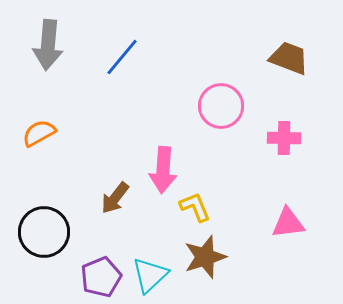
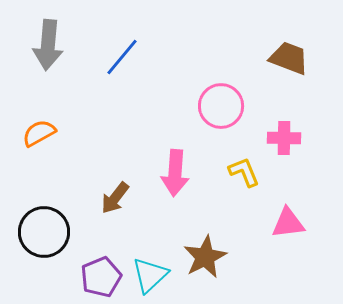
pink arrow: moved 12 px right, 3 px down
yellow L-shape: moved 49 px right, 35 px up
brown star: rotated 9 degrees counterclockwise
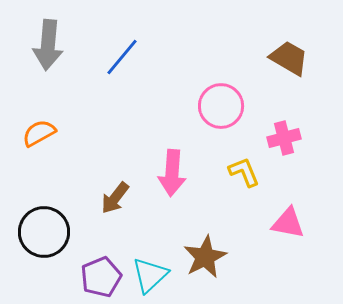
brown trapezoid: rotated 9 degrees clockwise
pink cross: rotated 16 degrees counterclockwise
pink arrow: moved 3 px left
pink triangle: rotated 18 degrees clockwise
